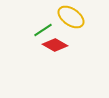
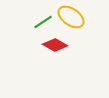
green line: moved 8 px up
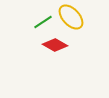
yellow ellipse: rotated 12 degrees clockwise
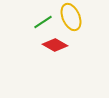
yellow ellipse: rotated 20 degrees clockwise
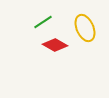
yellow ellipse: moved 14 px right, 11 px down
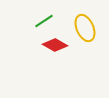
green line: moved 1 px right, 1 px up
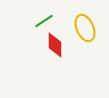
red diamond: rotated 60 degrees clockwise
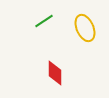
red diamond: moved 28 px down
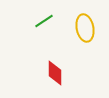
yellow ellipse: rotated 12 degrees clockwise
